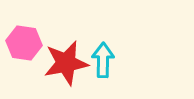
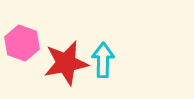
pink hexagon: moved 2 px left; rotated 12 degrees clockwise
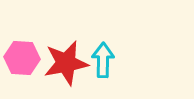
pink hexagon: moved 15 px down; rotated 16 degrees counterclockwise
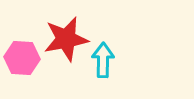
red star: moved 24 px up
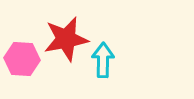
pink hexagon: moved 1 px down
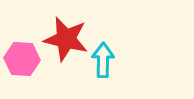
red star: rotated 24 degrees clockwise
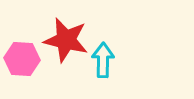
red star: moved 1 px down
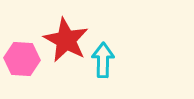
red star: rotated 15 degrees clockwise
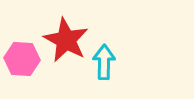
cyan arrow: moved 1 px right, 2 px down
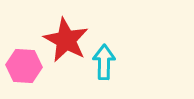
pink hexagon: moved 2 px right, 7 px down
